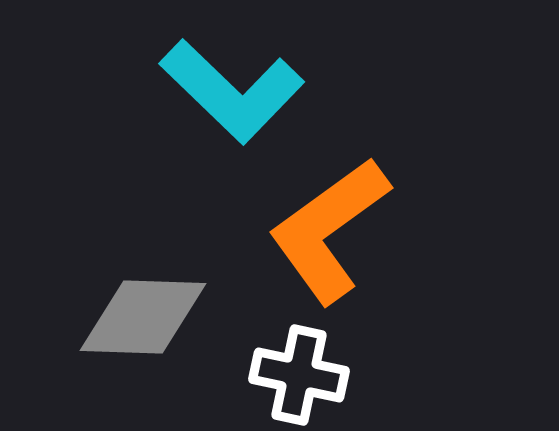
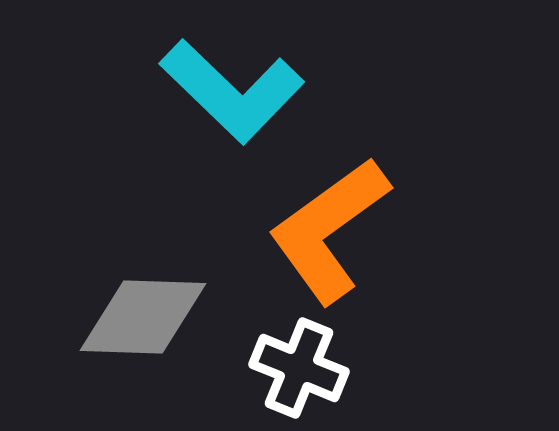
white cross: moved 7 px up; rotated 10 degrees clockwise
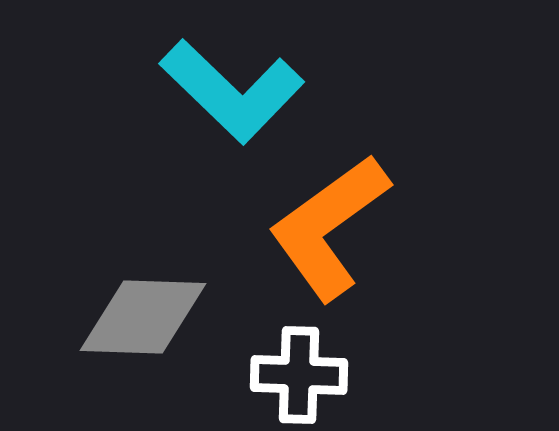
orange L-shape: moved 3 px up
white cross: moved 7 px down; rotated 20 degrees counterclockwise
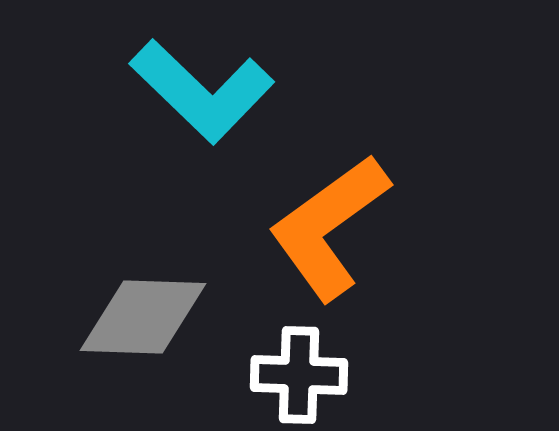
cyan L-shape: moved 30 px left
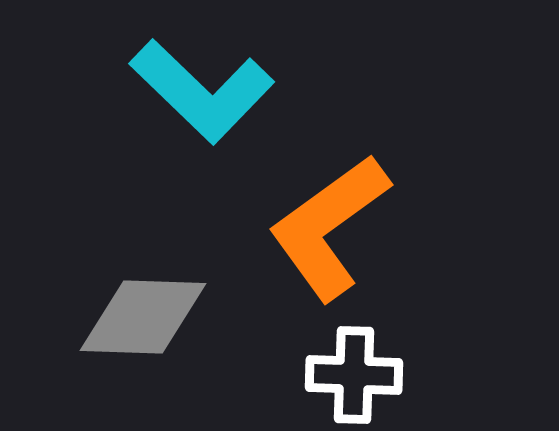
white cross: moved 55 px right
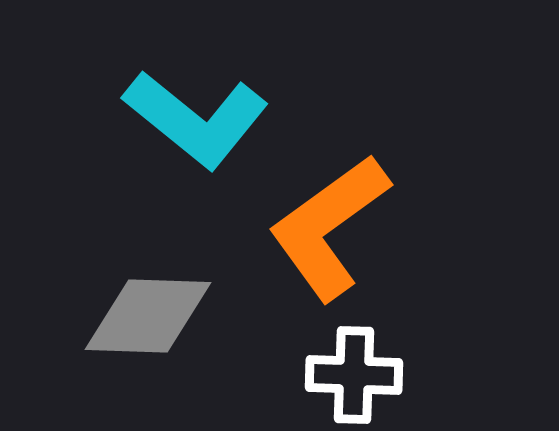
cyan L-shape: moved 6 px left, 28 px down; rotated 5 degrees counterclockwise
gray diamond: moved 5 px right, 1 px up
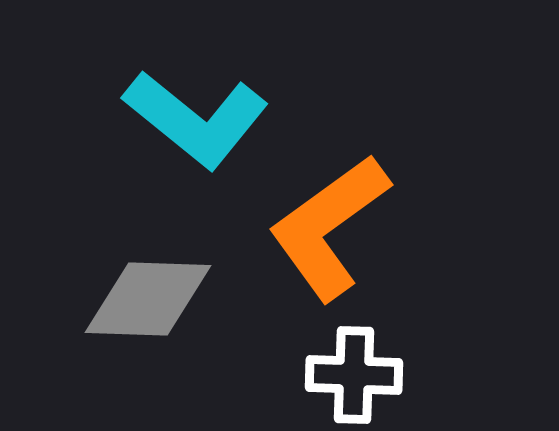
gray diamond: moved 17 px up
